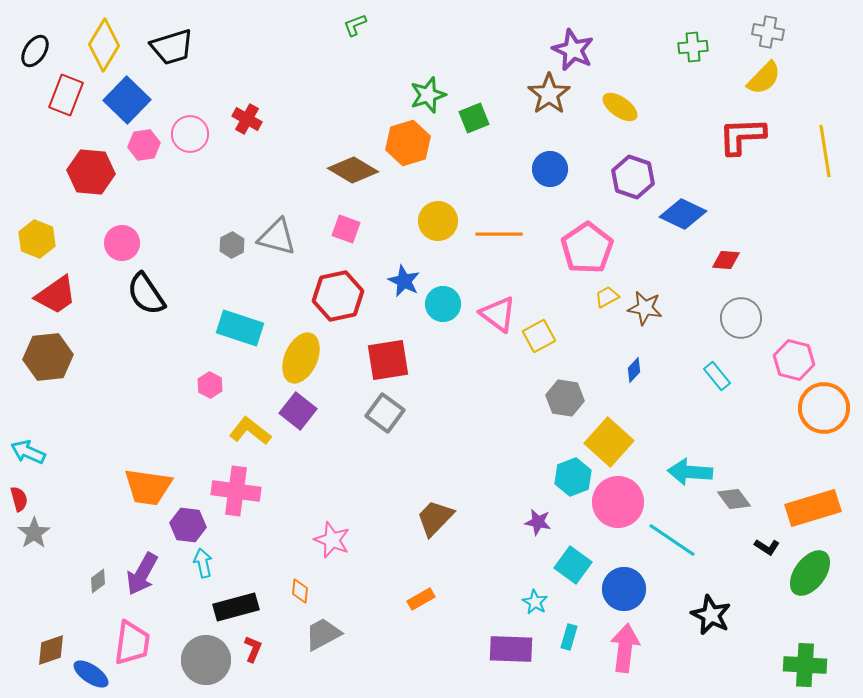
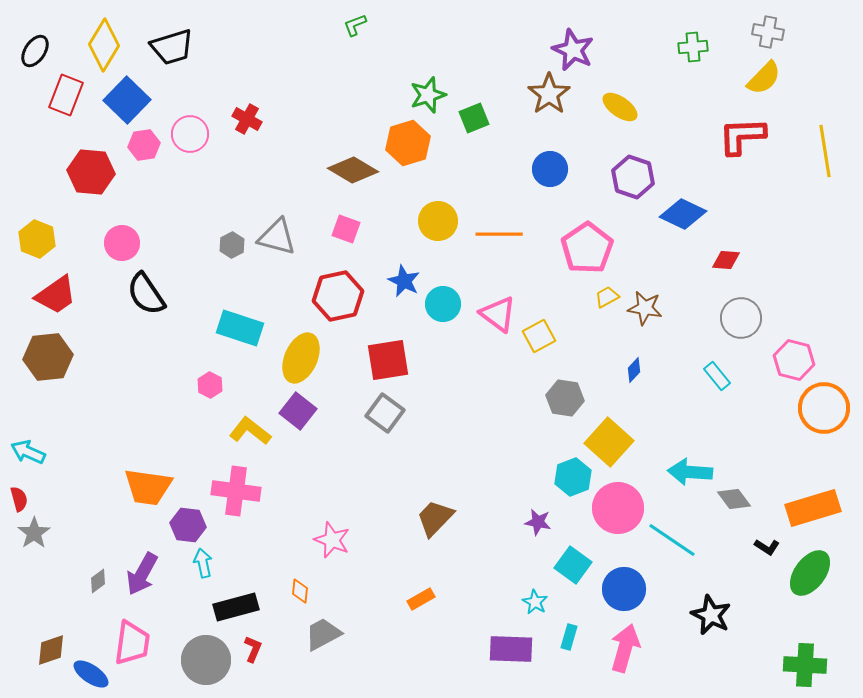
pink circle at (618, 502): moved 6 px down
pink arrow at (625, 648): rotated 9 degrees clockwise
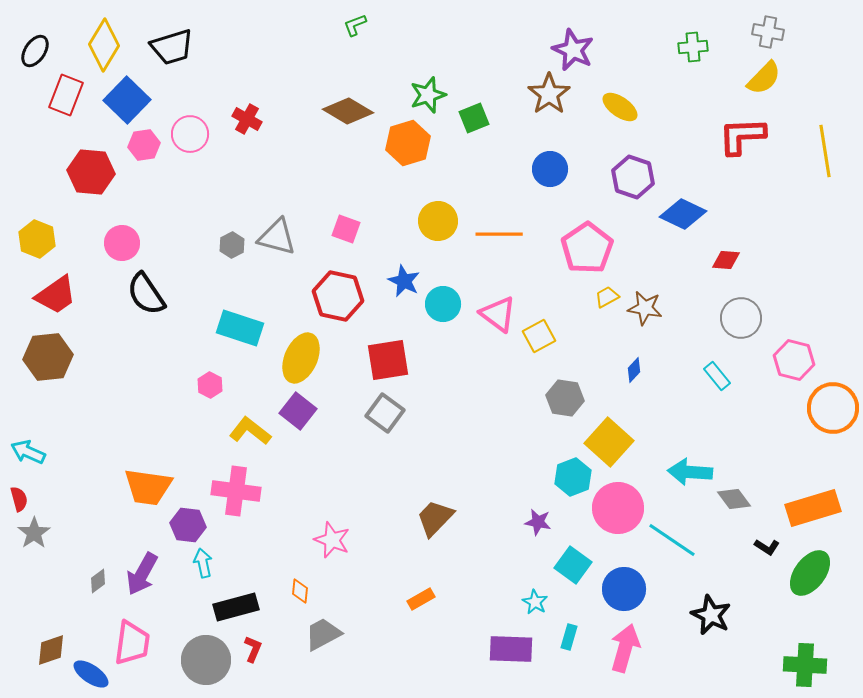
brown diamond at (353, 170): moved 5 px left, 59 px up
red hexagon at (338, 296): rotated 24 degrees clockwise
orange circle at (824, 408): moved 9 px right
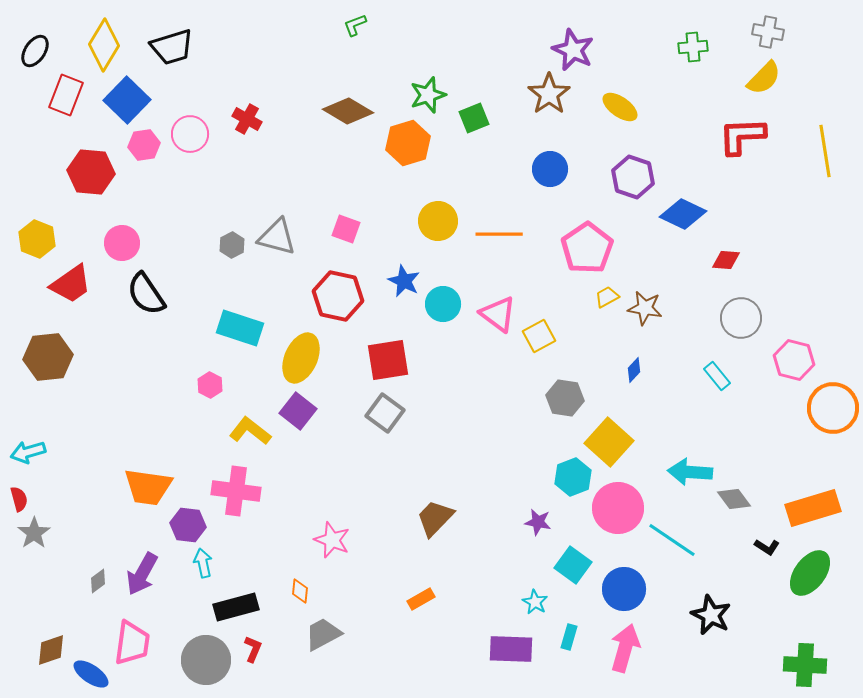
red trapezoid at (56, 295): moved 15 px right, 11 px up
cyan arrow at (28, 452): rotated 40 degrees counterclockwise
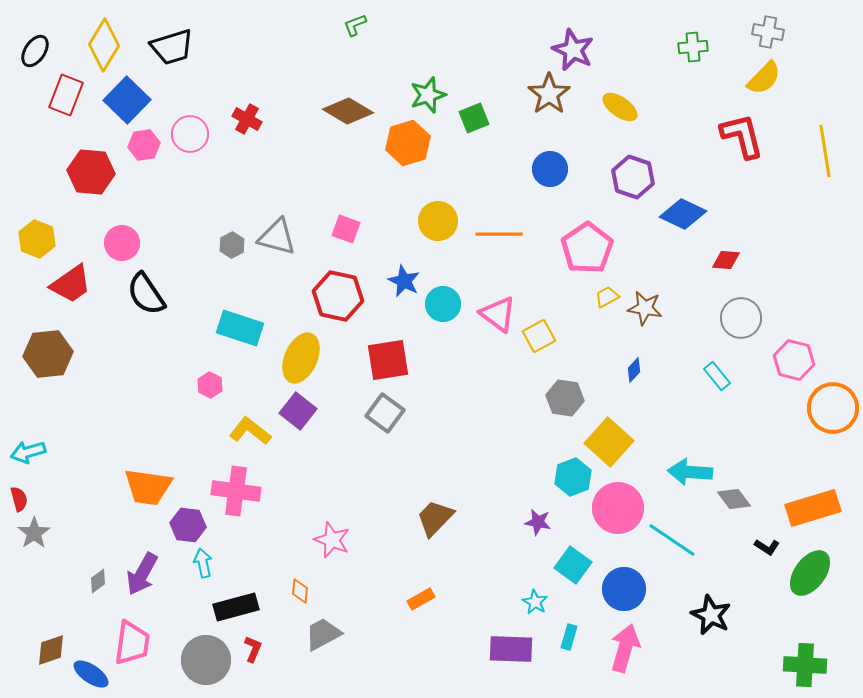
red L-shape at (742, 136): rotated 78 degrees clockwise
brown hexagon at (48, 357): moved 3 px up
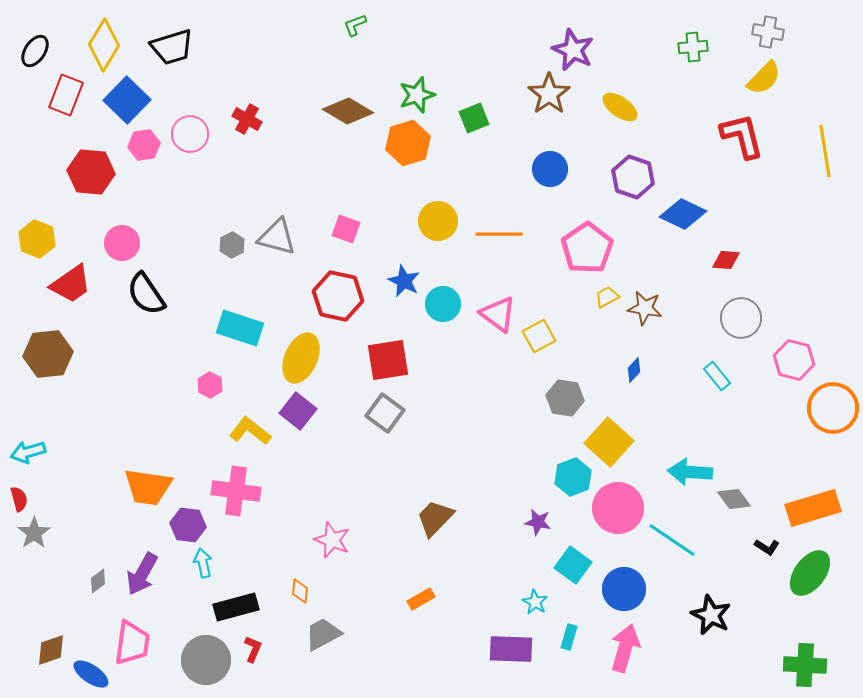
green star at (428, 95): moved 11 px left
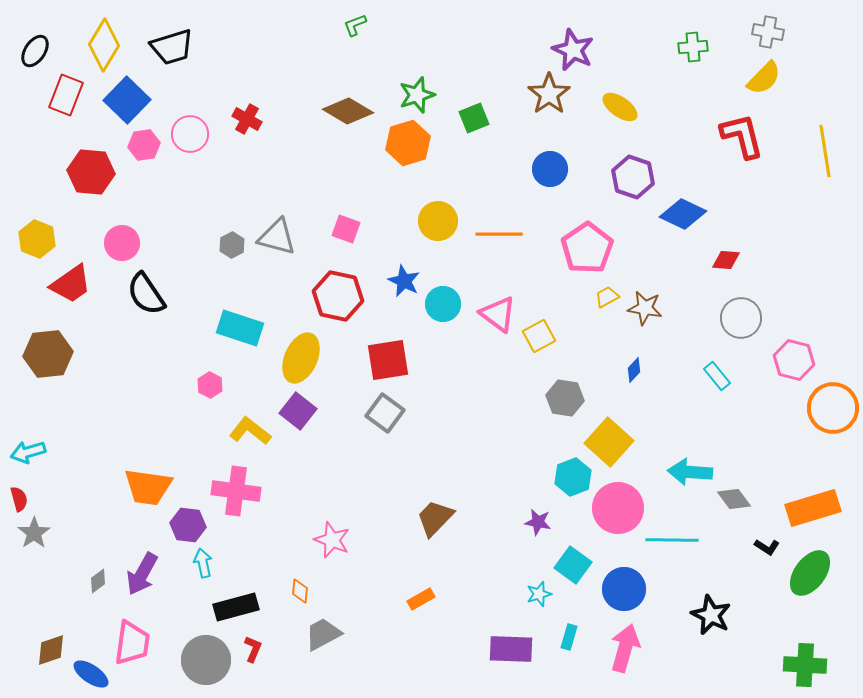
cyan line at (672, 540): rotated 33 degrees counterclockwise
cyan star at (535, 602): moved 4 px right, 8 px up; rotated 25 degrees clockwise
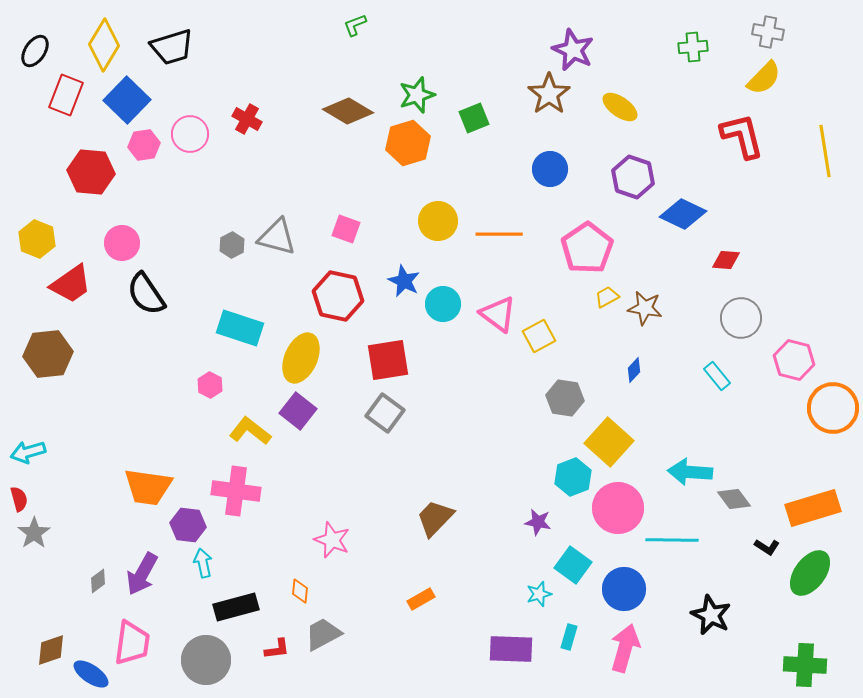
red L-shape at (253, 649): moved 24 px right; rotated 60 degrees clockwise
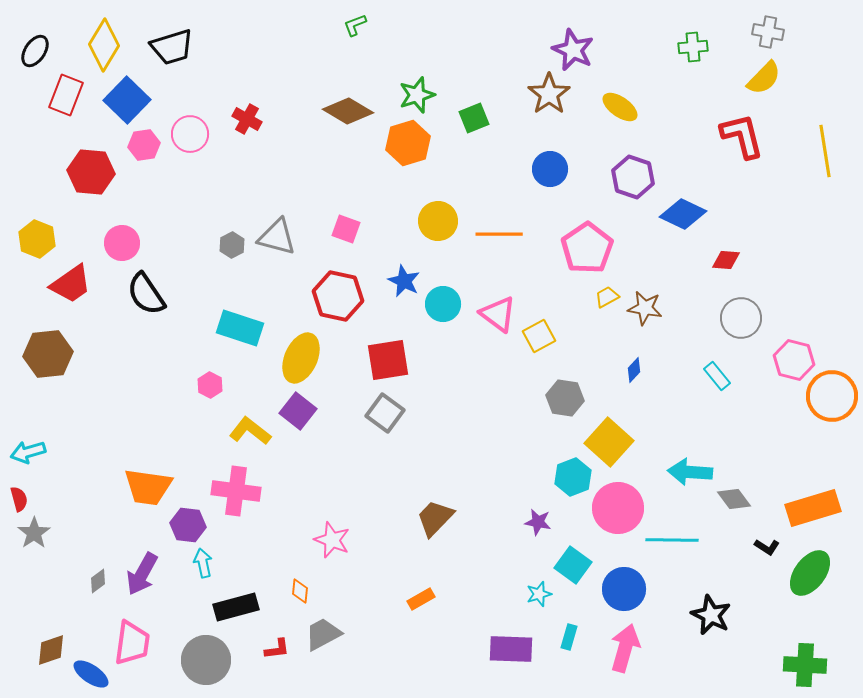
orange circle at (833, 408): moved 1 px left, 12 px up
